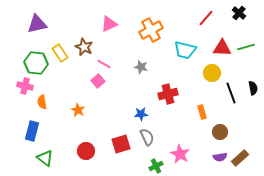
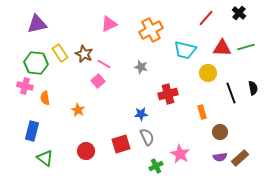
brown star: moved 7 px down
yellow circle: moved 4 px left
orange semicircle: moved 3 px right, 4 px up
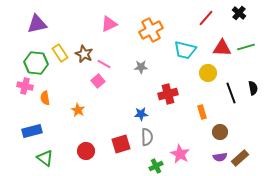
gray star: rotated 16 degrees counterclockwise
blue rectangle: rotated 60 degrees clockwise
gray semicircle: rotated 24 degrees clockwise
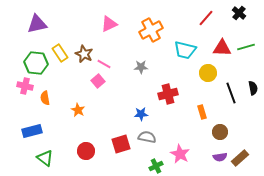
gray semicircle: rotated 78 degrees counterclockwise
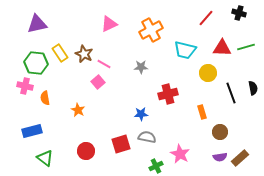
black cross: rotated 24 degrees counterclockwise
pink square: moved 1 px down
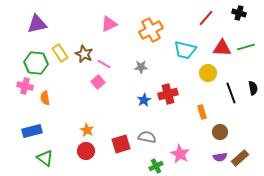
orange star: moved 9 px right, 20 px down
blue star: moved 3 px right, 14 px up; rotated 24 degrees counterclockwise
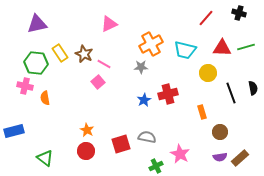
orange cross: moved 14 px down
blue rectangle: moved 18 px left
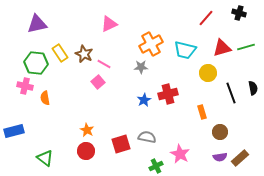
red triangle: rotated 18 degrees counterclockwise
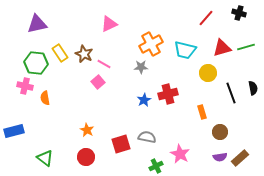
red circle: moved 6 px down
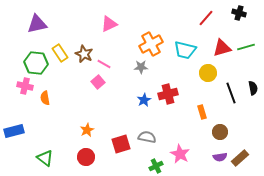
orange star: rotated 16 degrees clockwise
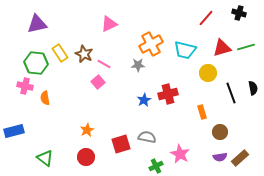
gray star: moved 3 px left, 2 px up
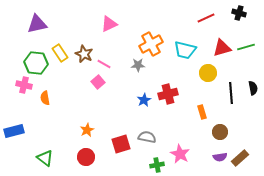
red line: rotated 24 degrees clockwise
pink cross: moved 1 px left, 1 px up
black line: rotated 15 degrees clockwise
green cross: moved 1 px right, 1 px up; rotated 16 degrees clockwise
